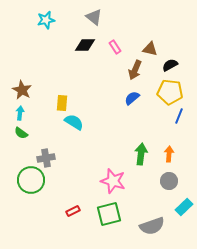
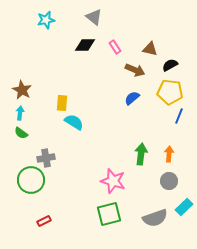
brown arrow: rotated 90 degrees counterclockwise
red rectangle: moved 29 px left, 10 px down
gray semicircle: moved 3 px right, 8 px up
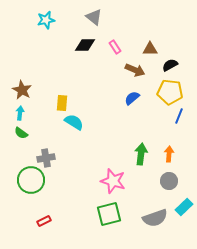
brown triangle: rotated 14 degrees counterclockwise
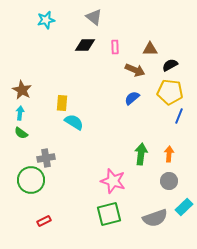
pink rectangle: rotated 32 degrees clockwise
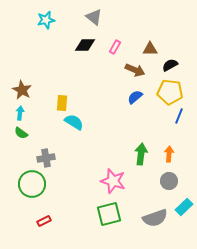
pink rectangle: rotated 32 degrees clockwise
blue semicircle: moved 3 px right, 1 px up
green circle: moved 1 px right, 4 px down
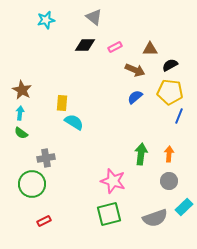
pink rectangle: rotated 32 degrees clockwise
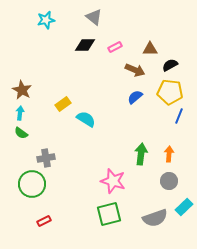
yellow rectangle: moved 1 px right, 1 px down; rotated 49 degrees clockwise
cyan semicircle: moved 12 px right, 3 px up
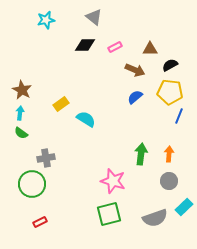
yellow rectangle: moved 2 px left
red rectangle: moved 4 px left, 1 px down
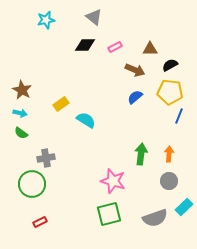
cyan arrow: rotated 96 degrees clockwise
cyan semicircle: moved 1 px down
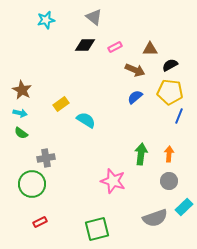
green square: moved 12 px left, 15 px down
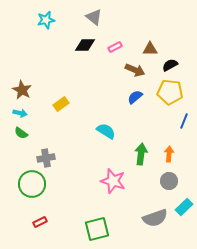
blue line: moved 5 px right, 5 px down
cyan semicircle: moved 20 px right, 11 px down
